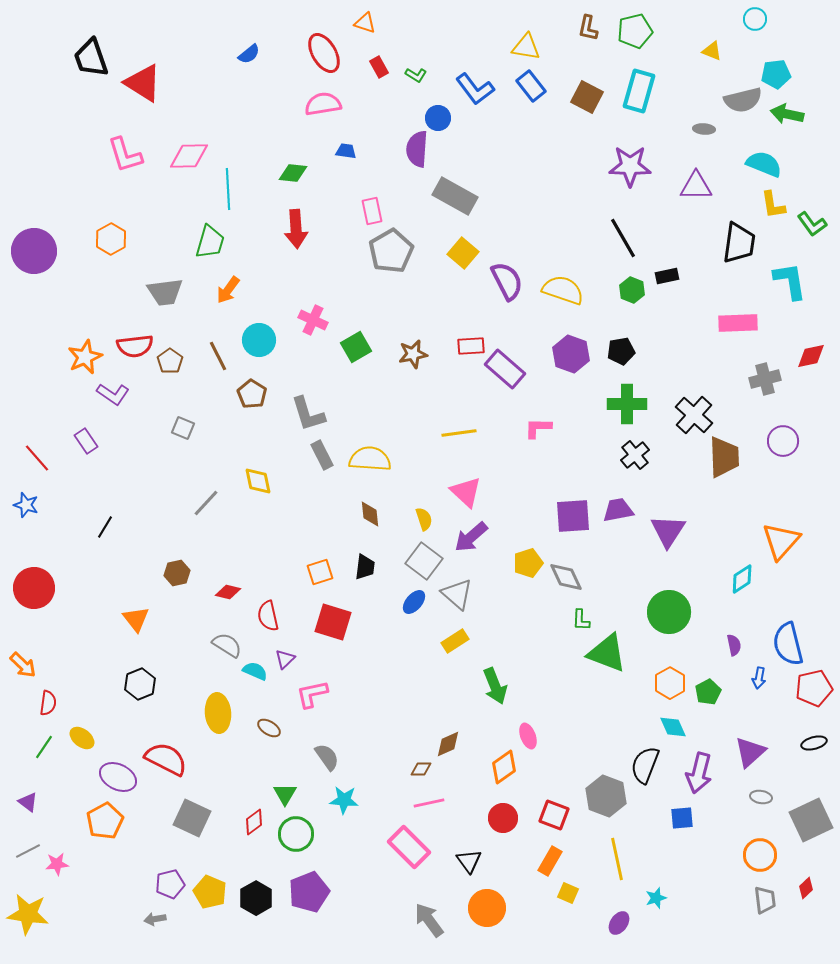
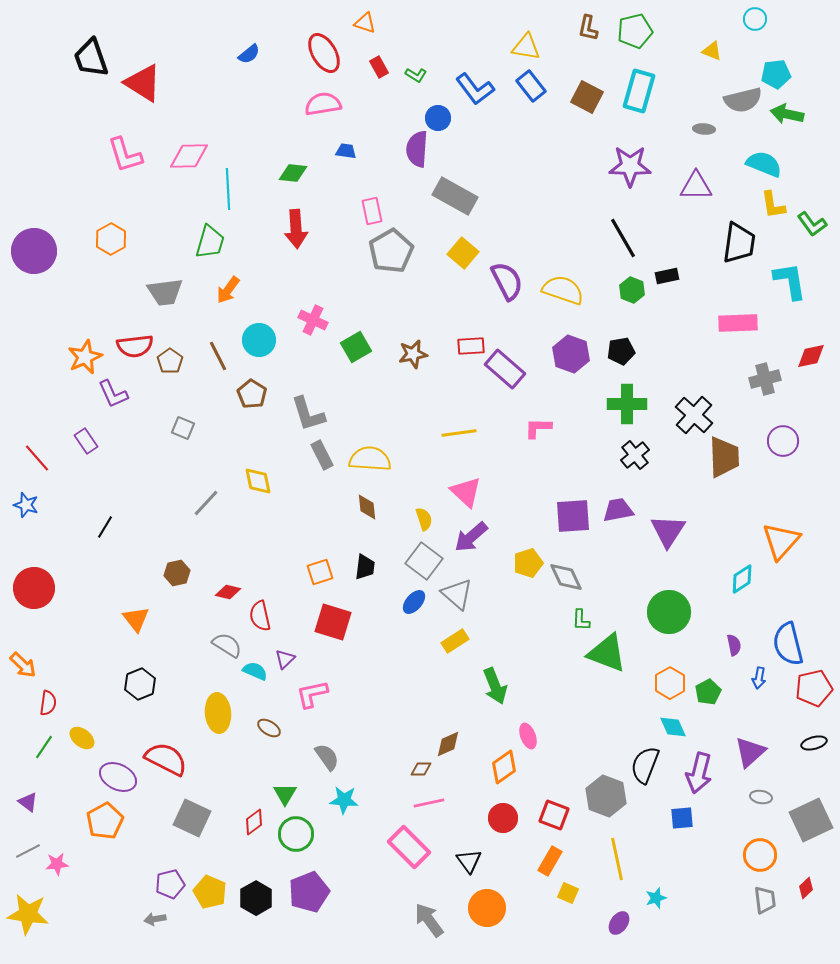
purple L-shape at (113, 394): rotated 32 degrees clockwise
brown diamond at (370, 514): moved 3 px left, 7 px up
red semicircle at (268, 616): moved 8 px left
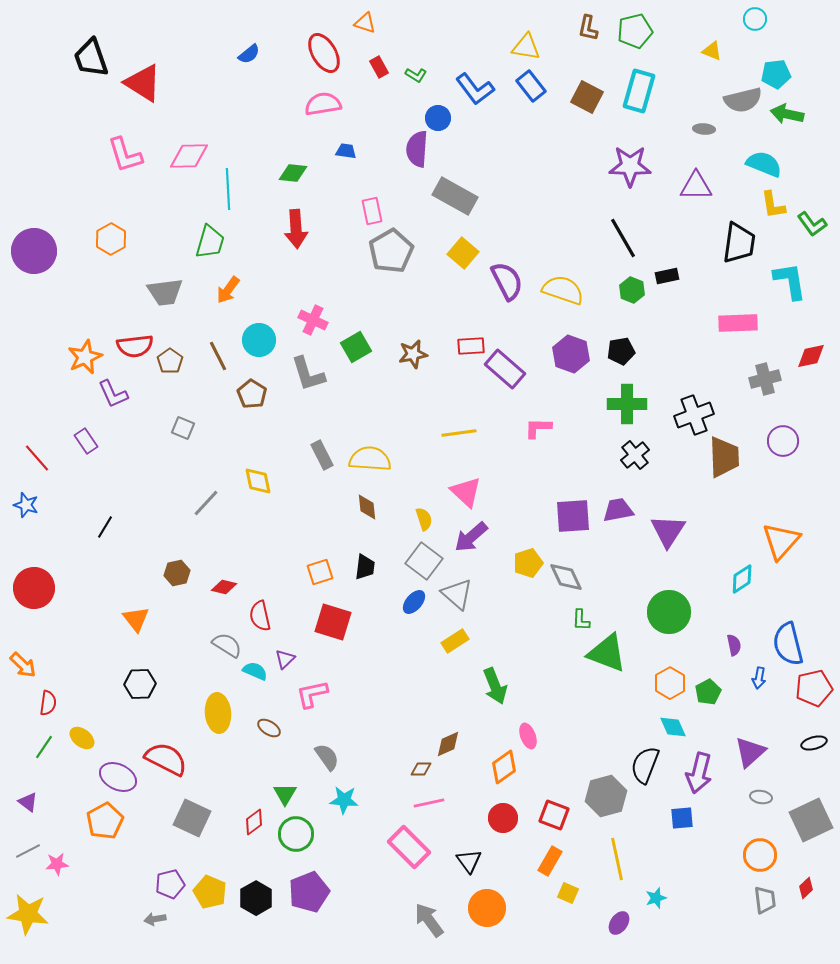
gray L-shape at (308, 414): moved 40 px up
black cross at (694, 415): rotated 27 degrees clockwise
red diamond at (228, 592): moved 4 px left, 5 px up
black hexagon at (140, 684): rotated 20 degrees clockwise
gray hexagon at (606, 796): rotated 24 degrees clockwise
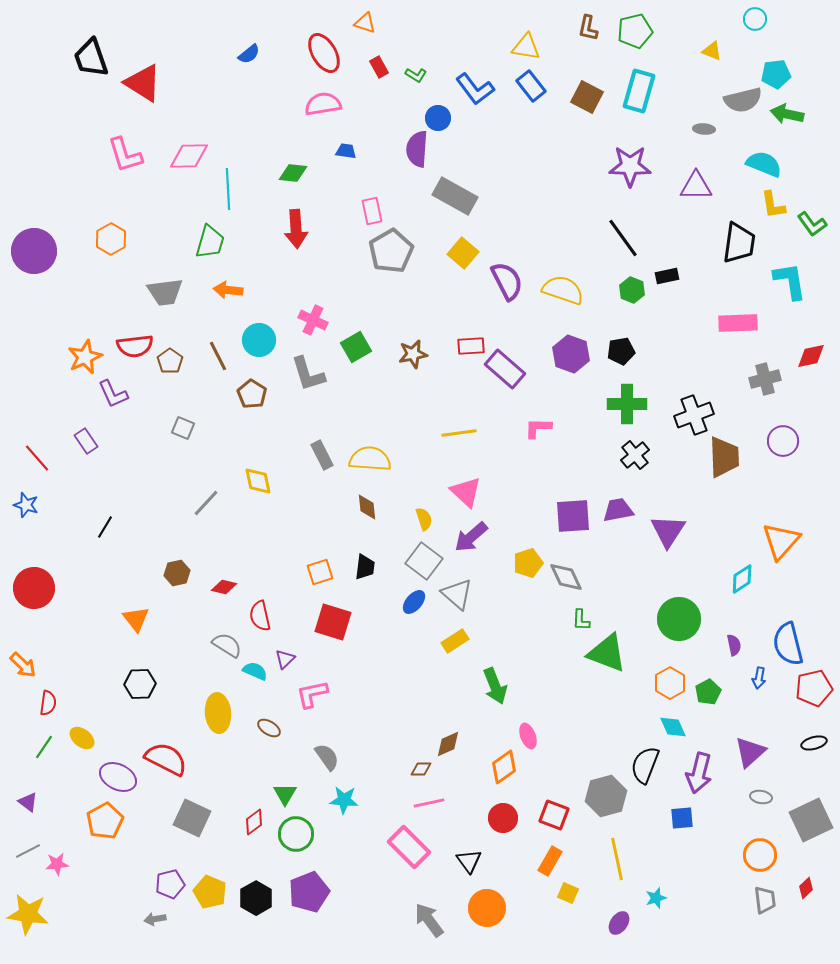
black line at (623, 238): rotated 6 degrees counterclockwise
orange arrow at (228, 290): rotated 60 degrees clockwise
green circle at (669, 612): moved 10 px right, 7 px down
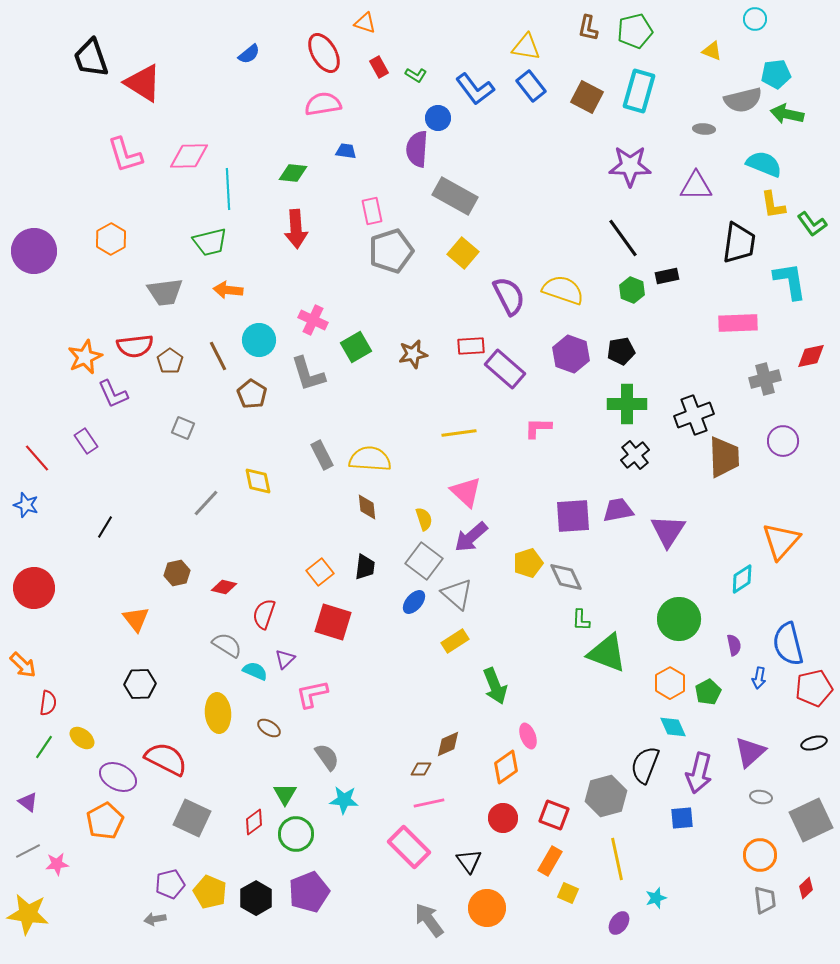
green trapezoid at (210, 242): rotated 60 degrees clockwise
gray pentagon at (391, 251): rotated 12 degrees clockwise
purple semicircle at (507, 281): moved 2 px right, 15 px down
orange square at (320, 572): rotated 20 degrees counterclockwise
red semicircle at (260, 616): moved 4 px right, 2 px up; rotated 32 degrees clockwise
orange diamond at (504, 767): moved 2 px right
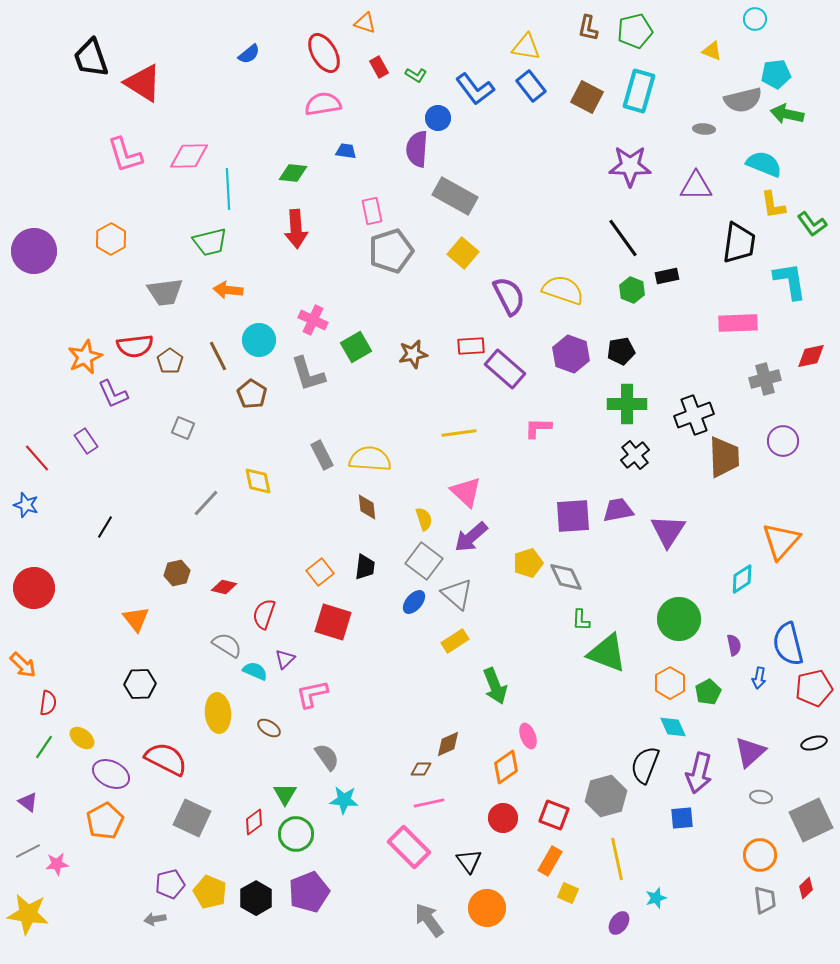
purple ellipse at (118, 777): moved 7 px left, 3 px up
